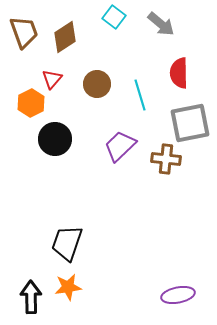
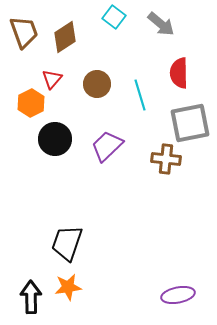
purple trapezoid: moved 13 px left
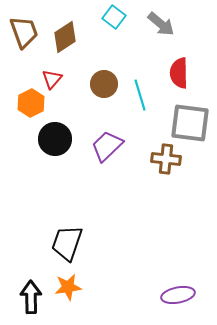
brown circle: moved 7 px right
gray square: rotated 18 degrees clockwise
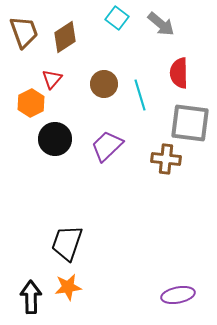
cyan square: moved 3 px right, 1 px down
